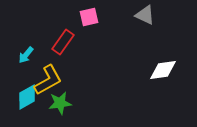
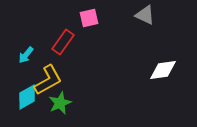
pink square: moved 1 px down
green star: rotated 15 degrees counterclockwise
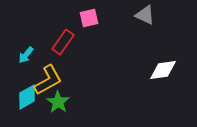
green star: moved 2 px left, 1 px up; rotated 15 degrees counterclockwise
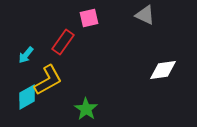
green star: moved 28 px right, 7 px down
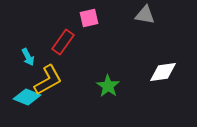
gray triangle: rotated 15 degrees counterclockwise
cyan arrow: moved 2 px right, 2 px down; rotated 66 degrees counterclockwise
white diamond: moved 2 px down
cyan diamond: rotated 52 degrees clockwise
green star: moved 22 px right, 23 px up
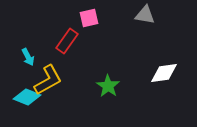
red rectangle: moved 4 px right, 1 px up
white diamond: moved 1 px right, 1 px down
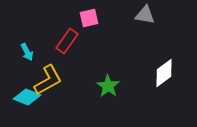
cyan arrow: moved 1 px left, 5 px up
white diamond: rotated 28 degrees counterclockwise
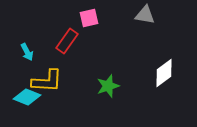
yellow L-shape: moved 1 px left, 1 px down; rotated 32 degrees clockwise
green star: rotated 20 degrees clockwise
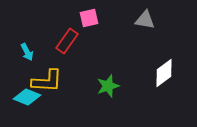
gray triangle: moved 5 px down
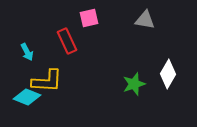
red rectangle: rotated 60 degrees counterclockwise
white diamond: moved 4 px right, 1 px down; rotated 24 degrees counterclockwise
green star: moved 26 px right, 2 px up
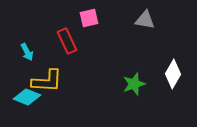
white diamond: moved 5 px right
